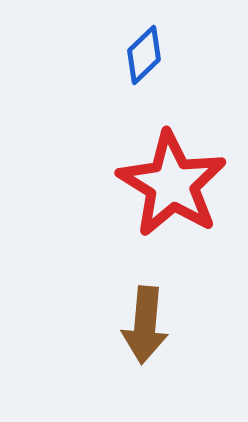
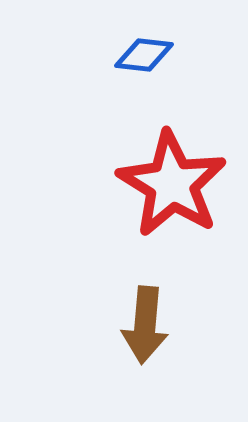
blue diamond: rotated 50 degrees clockwise
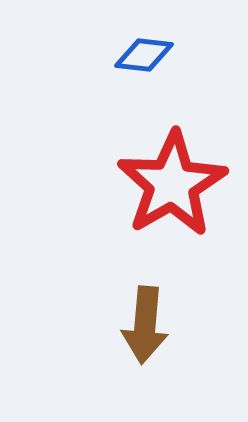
red star: rotated 10 degrees clockwise
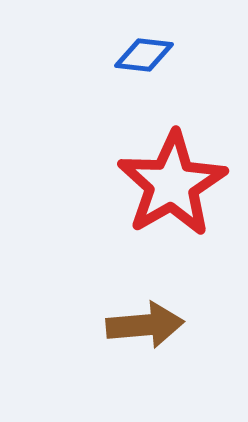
brown arrow: rotated 100 degrees counterclockwise
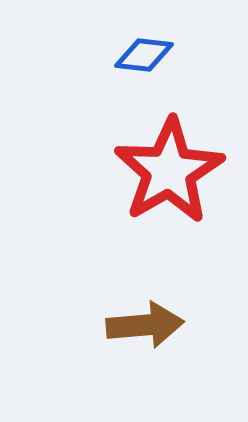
red star: moved 3 px left, 13 px up
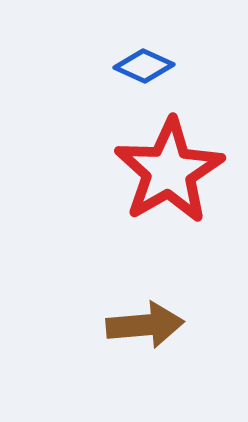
blue diamond: moved 11 px down; rotated 18 degrees clockwise
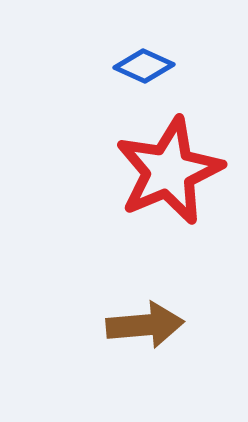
red star: rotated 7 degrees clockwise
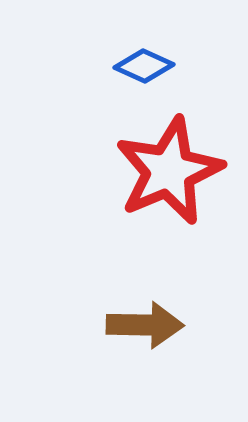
brown arrow: rotated 6 degrees clockwise
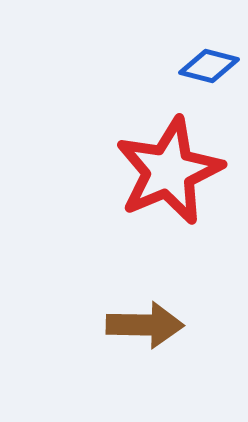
blue diamond: moved 65 px right; rotated 10 degrees counterclockwise
